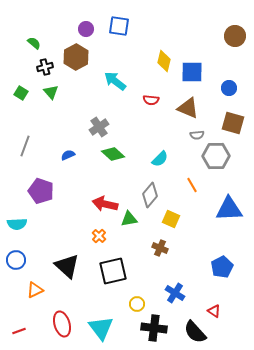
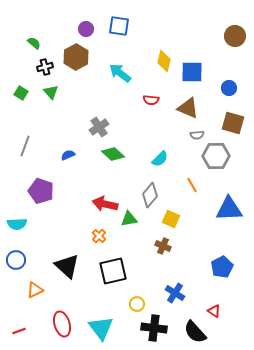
cyan arrow at (115, 81): moved 5 px right, 8 px up
brown cross at (160, 248): moved 3 px right, 2 px up
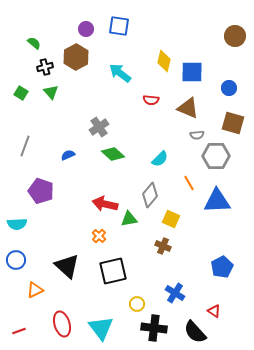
orange line at (192, 185): moved 3 px left, 2 px up
blue triangle at (229, 209): moved 12 px left, 8 px up
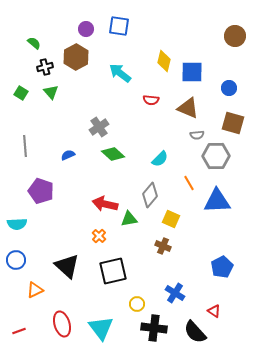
gray line at (25, 146): rotated 25 degrees counterclockwise
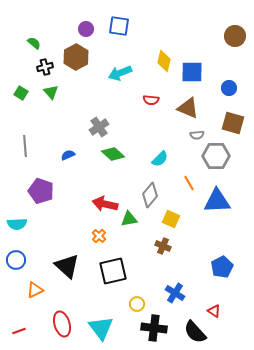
cyan arrow at (120, 73): rotated 60 degrees counterclockwise
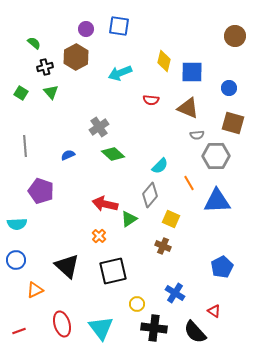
cyan semicircle at (160, 159): moved 7 px down
green triangle at (129, 219): rotated 24 degrees counterclockwise
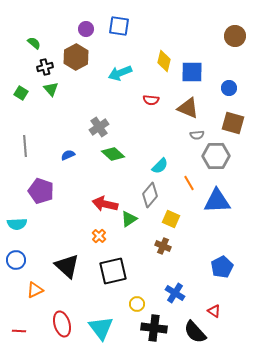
green triangle at (51, 92): moved 3 px up
red line at (19, 331): rotated 24 degrees clockwise
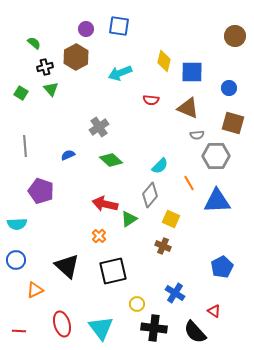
green diamond at (113, 154): moved 2 px left, 6 px down
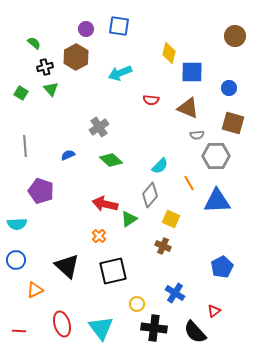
yellow diamond at (164, 61): moved 5 px right, 8 px up
red triangle at (214, 311): rotated 48 degrees clockwise
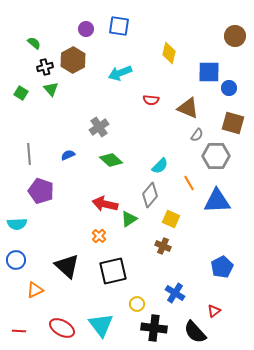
brown hexagon at (76, 57): moved 3 px left, 3 px down
blue square at (192, 72): moved 17 px right
gray semicircle at (197, 135): rotated 48 degrees counterclockwise
gray line at (25, 146): moved 4 px right, 8 px down
red ellipse at (62, 324): moved 4 px down; rotated 45 degrees counterclockwise
cyan triangle at (101, 328): moved 3 px up
